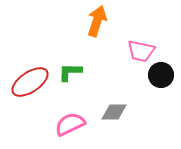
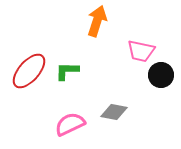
green L-shape: moved 3 px left, 1 px up
red ellipse: moved 1 px left, 11 px up; rotated 15 degrees counterclockwise
gray diamond: rotated 12 degrees clockwise
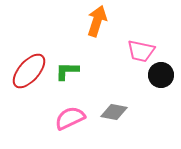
pink semicircle: moved 6 px up
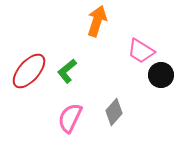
pink trapezoid: rotated 20 degrees clockwise
green L-shape: rotated 40 degrees counterclockwise
gray diamond: rotated 60 degrees counterclockwise
pink semicircle: rotated 40 degrees counterclockwise
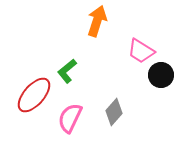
red ellipse: moved 5 px right, 24 px down
